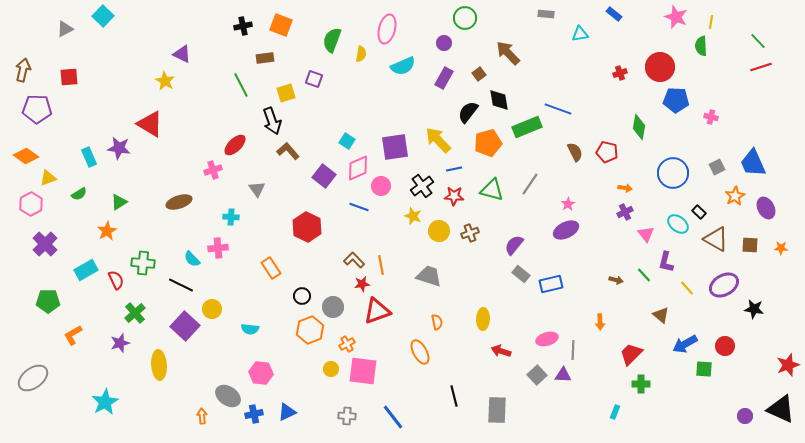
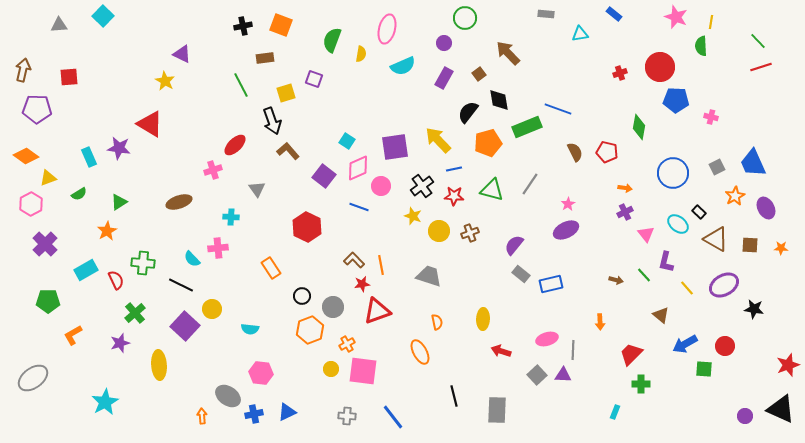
gray triangle at (65, 29): moved 6 px left, 4 px up; rotated 24 degrees clockwise
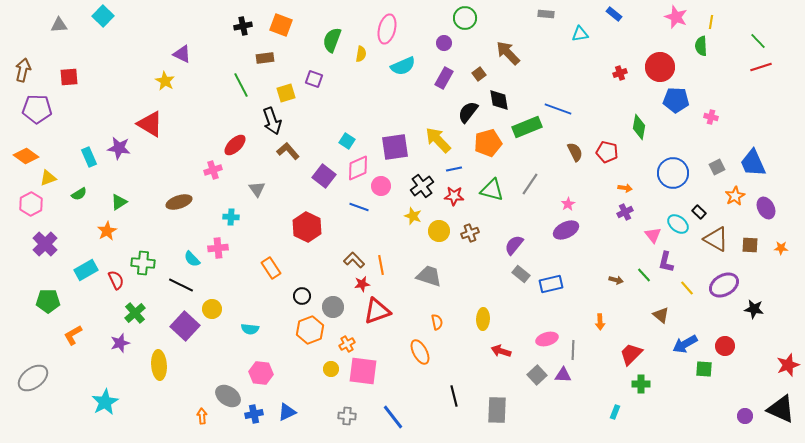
pink triangle at (646, 234): moved 7 px right, 1 px down
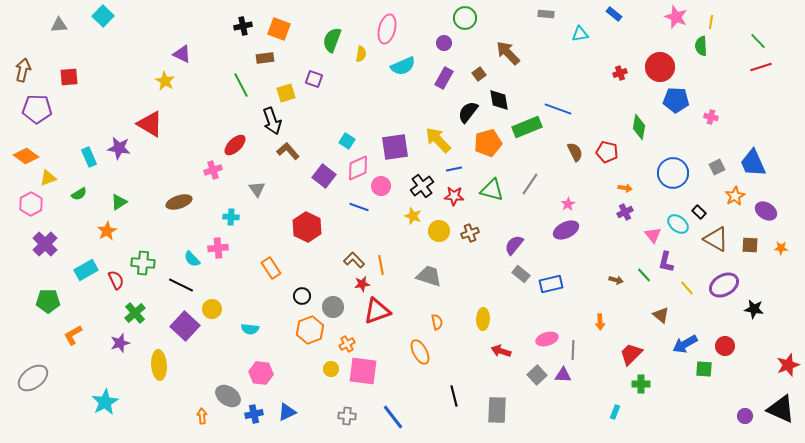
orange square at (281, 25): moved 2 px left, 4 px down
purple ellipse at (766, 208): moved 3 px down; rotated 30 degrees counterclockwise
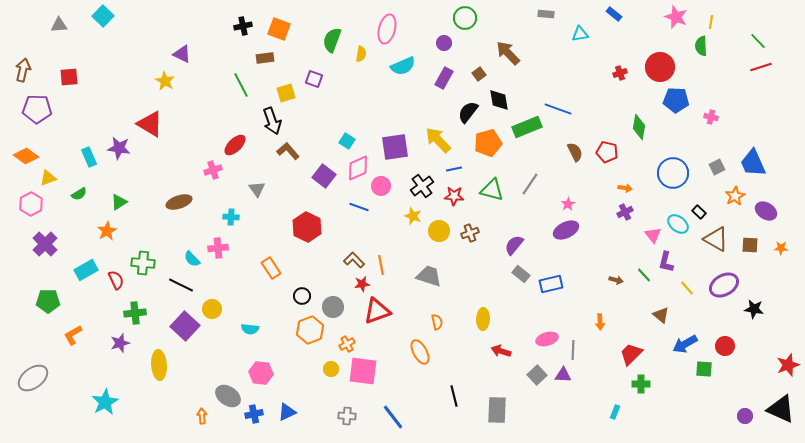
green cross at (135, 313): rotated 35 degrees clockwise
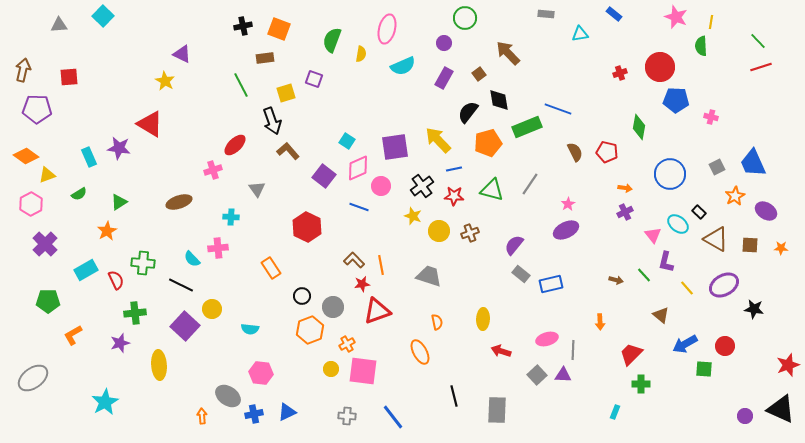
blue circle at (673, 173): moved 3 px left, 1 px down
yellow triangle at (48, 178): moved 1 px left, 3 px up
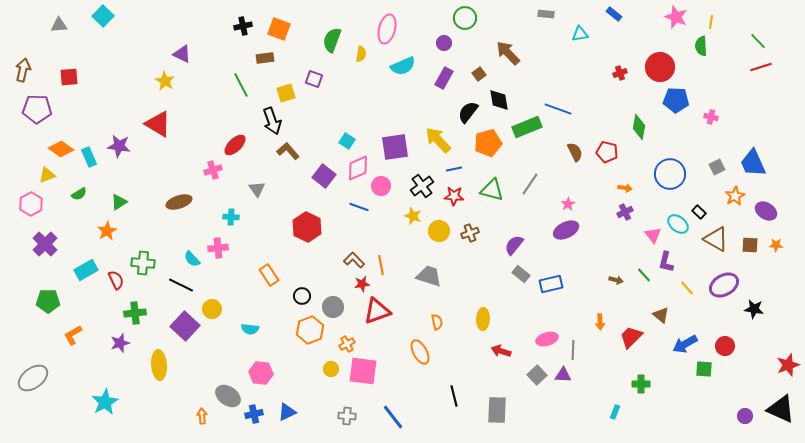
red triangle at (150, 124): moved 8 px right
purple star at (119, 148): moved 2 px up
orange diamond at (26, 156): moved 35 px right, 7 px up
orange star at (781, 248): moved 5 px left, 3 px up
orange rectangle at (271, 268): moved 2 px left, 7 px down
red trapezoid at (631, 354): moved 17 px up
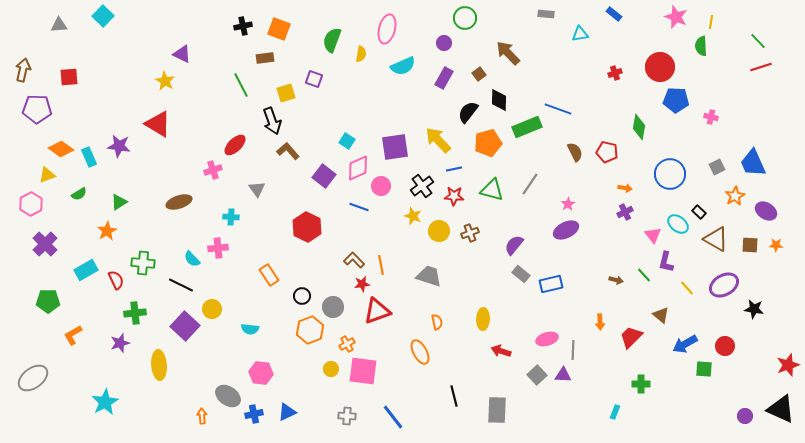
red cross at (620, 73): moved 5 px left
black diamond at (499, 100): rotated 10 degrees clockwise
